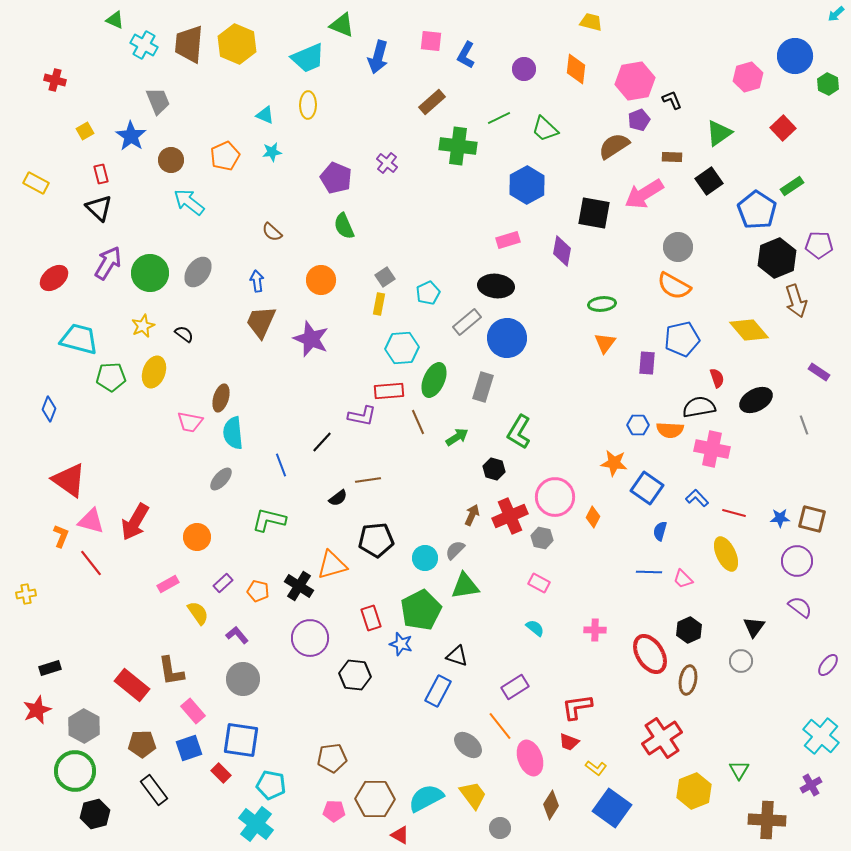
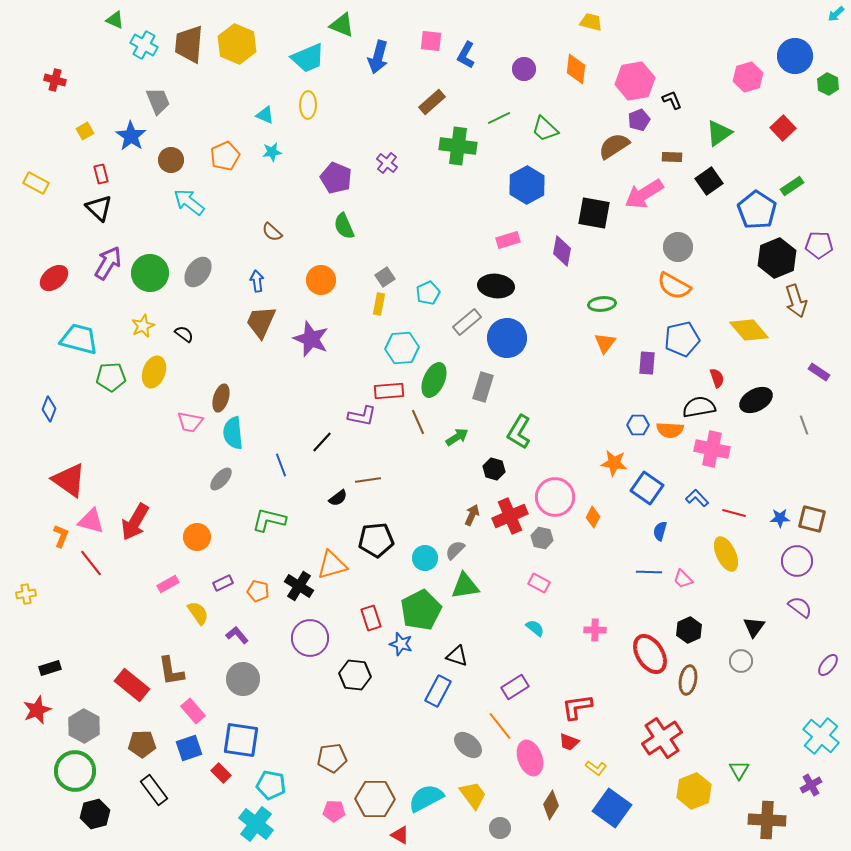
purple rectangle at (223, 583): rotated 18 degrees clockwise
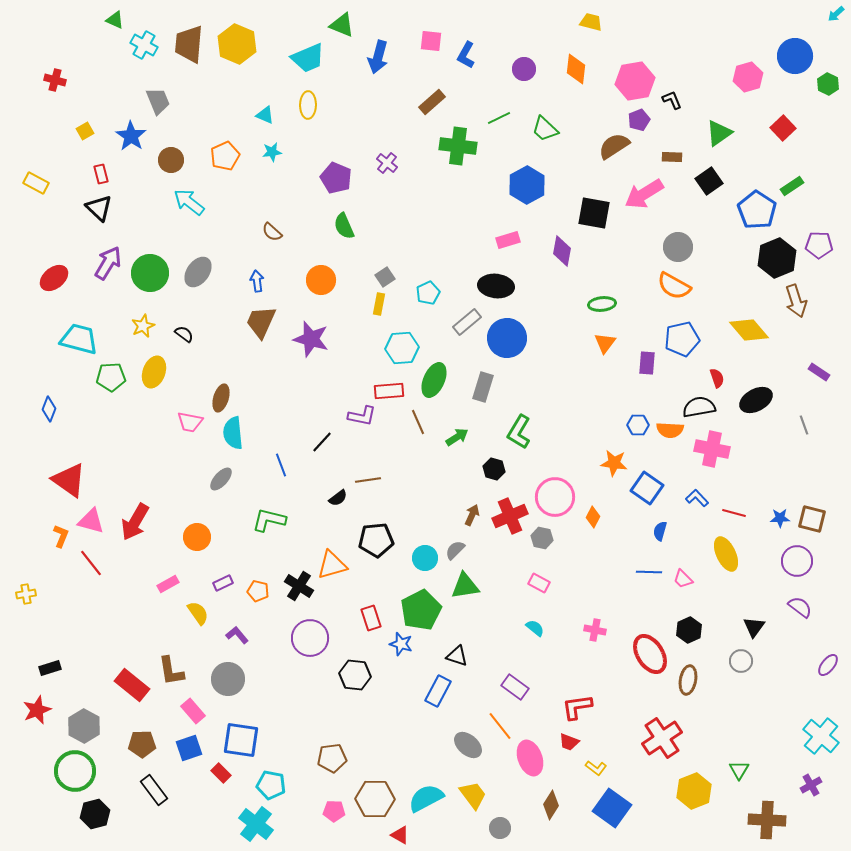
purple star at (311, 339): rotated 6 degrees counterclockwise
pink cross at (595, 630): rotated 10 degrees clockwise
gray circle at (243, 679): moved 15 px left
purple rectangle at (515, 687): rotated 68 degrees clockwise
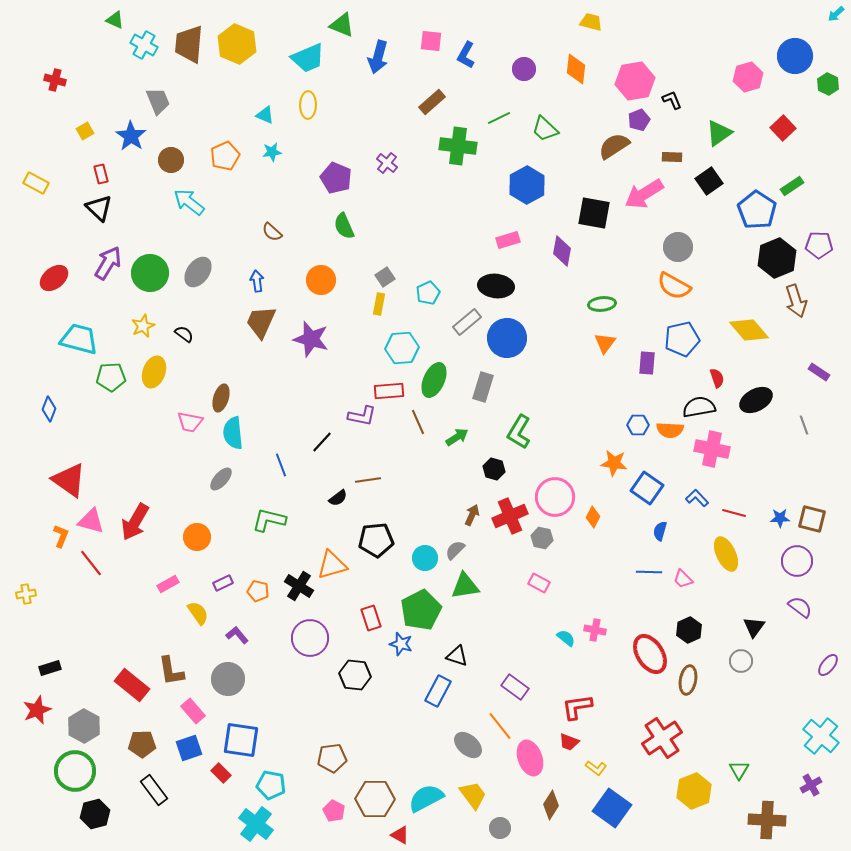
cyan semicircle at (535, 628): moved 31 px right, 10 px down
pink pentagon at (334, 811): rotated 25 degrees clockwise
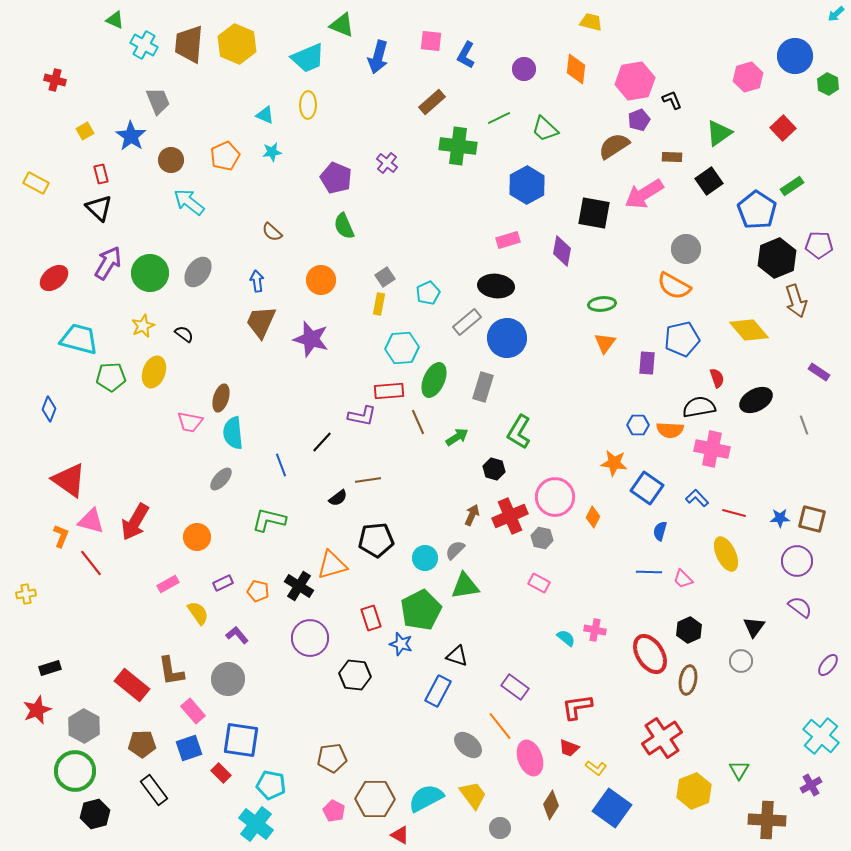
gray circle at (678, 247): moved 8 px right, 2 px down
red trapezoid at (569, 742): moved 6 px down
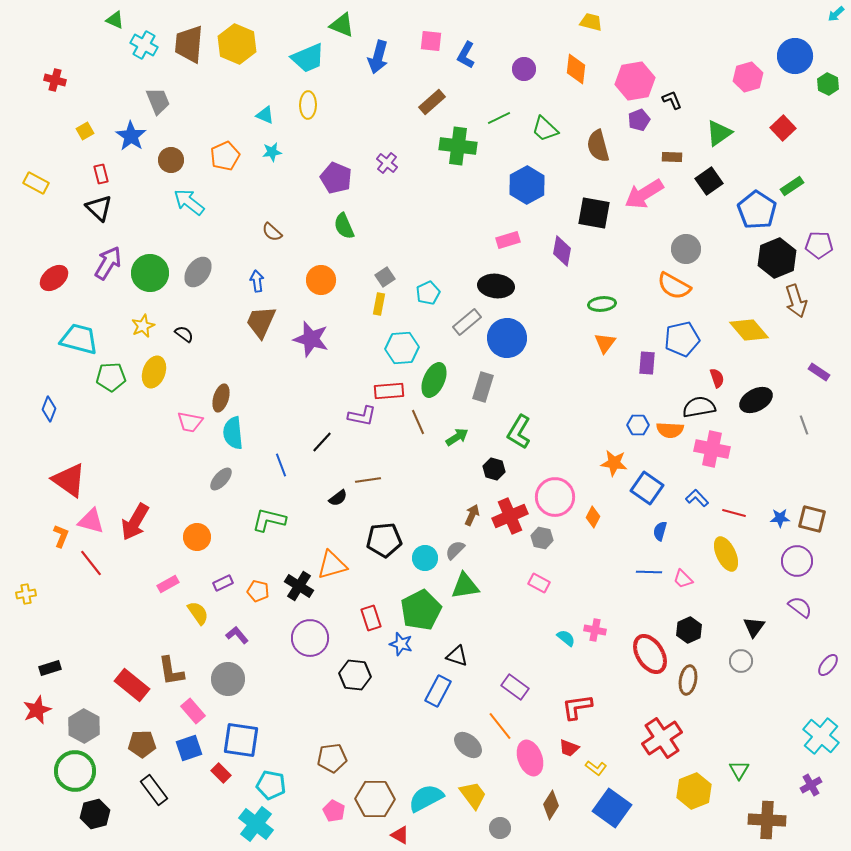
brown semicircle at (614, 146): moved 16 px left; rotated 72 degrees counterclockwise
black pentagon at (376, 540): moved 8 px right
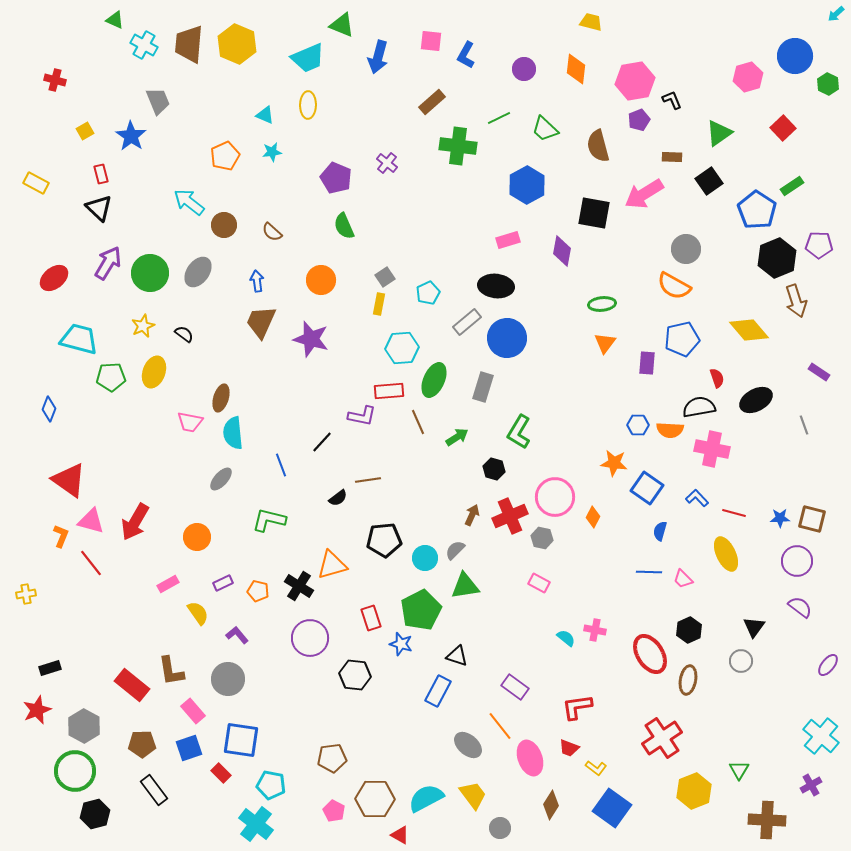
brown circle at (171, 160): moved 53 px right, 65 px down
